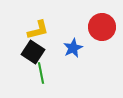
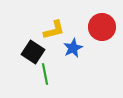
yellow L-shape: moved 16 px right
green line: moved 4 px right, 1 px down
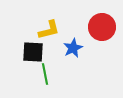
yellow L-shape: moved 5 px left
black square: rotated 30 degrees counterclockwise
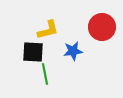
yellow L-shape: moved 1 px left
blue star: moved 3 px down; rotated 18 degrees clockwise
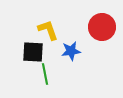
yellow L-shape: rotated 95 degrees counterclockwise
blue star: moved 2 px left
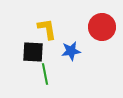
yellow L-shape: moved 1 px left, 1 px up; rotated 10 degrees clockwise
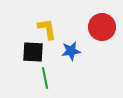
green line: moved 4 px down
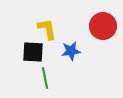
red circle: moved 1 px right, 1 px up
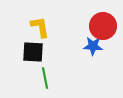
yellow L-shape: moved 7 px left, 2 px up
blue star: moved 22 px right, 5 px up; rotated 12 degrees clockwise
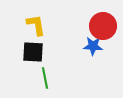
yellow L-shape: moved 4 px left, 2 px up
